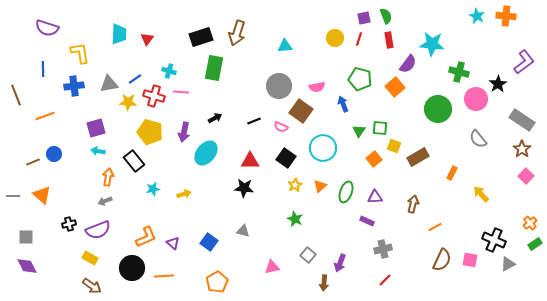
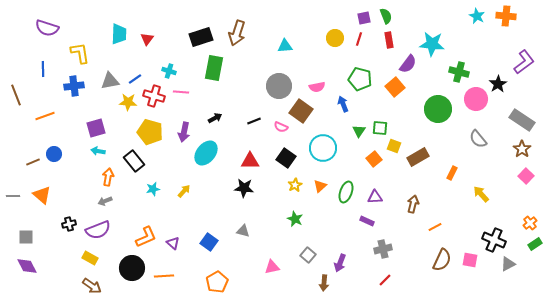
gray triangle at (109, 84): moved 1 px right, 3 px up
yellow arrow at (184, 194): moved 3 px up; rotated 32 degrees counterclockwise
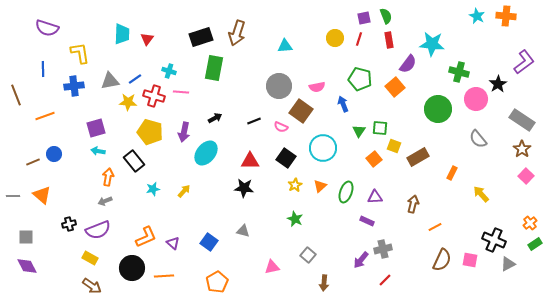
cyan trapezoid at (119, 34): moved 3 px right
purple arrow at (340, 263): moved 21 px right, 3 px up; rotated 18 degrees clockwise
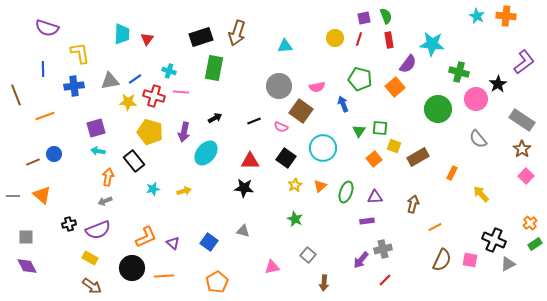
yellow arrow at (184, 191): rotated 32 degrees clockwise
purple rectangle at (367, 221): rotated 32 degrees counterclockwise
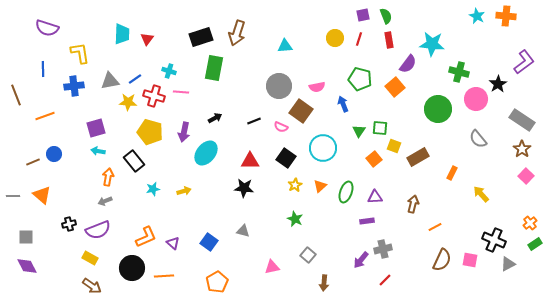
purple square at (364, 18): moved 1 px left, 3 px up
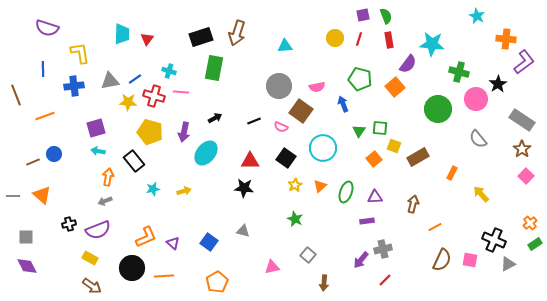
orange cross at (506, 16): moved 23 px down
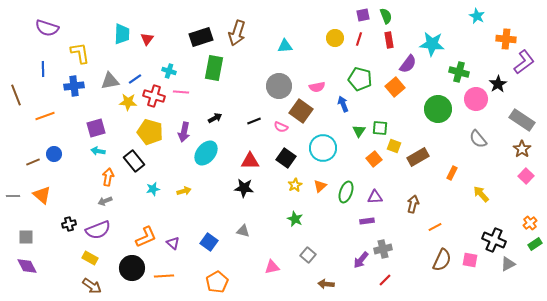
brown arrow at (324, 283): moved 2 px right, 1 px down; rotated 91 degrees clockwise
